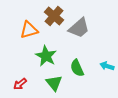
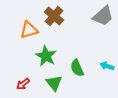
gray trapezoid: moved 24 px right, 12 px up
red arrow: moved 3 px right
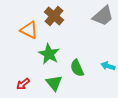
orange triangle: rotated 42 degrees clockwise
green star: moved 3 px right, 2 px up
cyan arrow: moved 1 px right
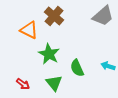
red arrow: rotated 104 degrees counterclockwise
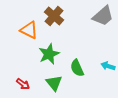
green star: rotated 20 degrees clockwise
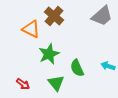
gray trapezoid: moved 1 px left
orange triangle: moved 2 px right, 1 px up
green triangle: moved 2 px right
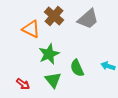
gray trapezoid: moved 14 px left, 3 px down
green triangle: moved 3 px left, 3 px up
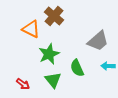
gray trapezoid: moved 10 px right, 22 px down
cyan arrow: rotated 16 degrees counterclockwise
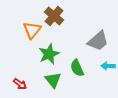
orange triangle: moved 1 px right, 1 px down; rotated 42 degrees clockwise
red arrow: moved 3 px left
